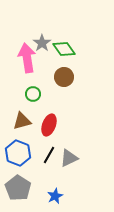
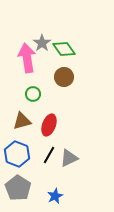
blue hexagon: moved 1 px left, 1 px down
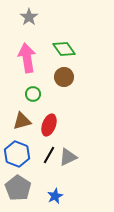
gray star: moved 13 px left, 26 px up
gray triangle: moved 1 px left, 1 px up
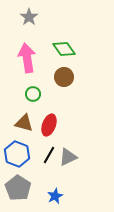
brown triangle: moved 2 px right, 2 px down; rotated 30 degrees clockwise
